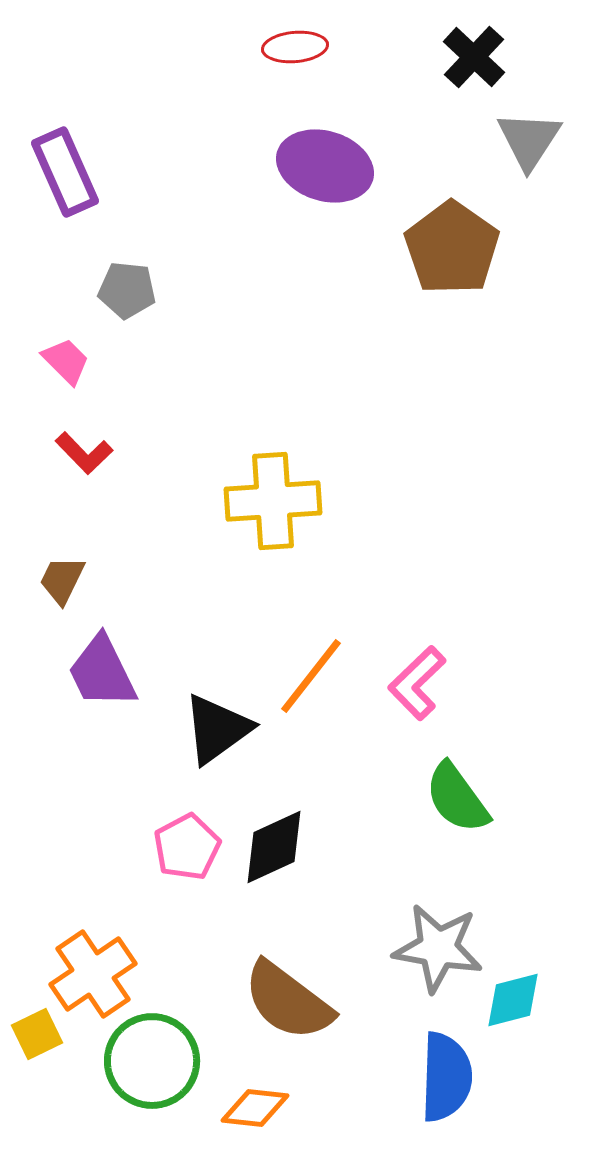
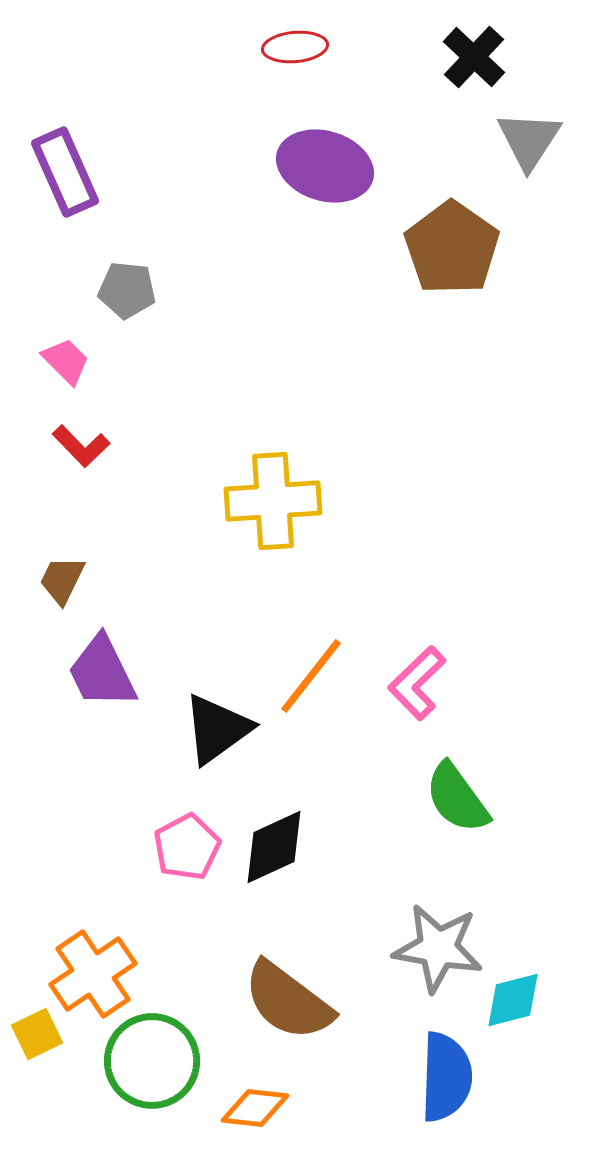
red L-shape: moved 3 px left, 7 px up
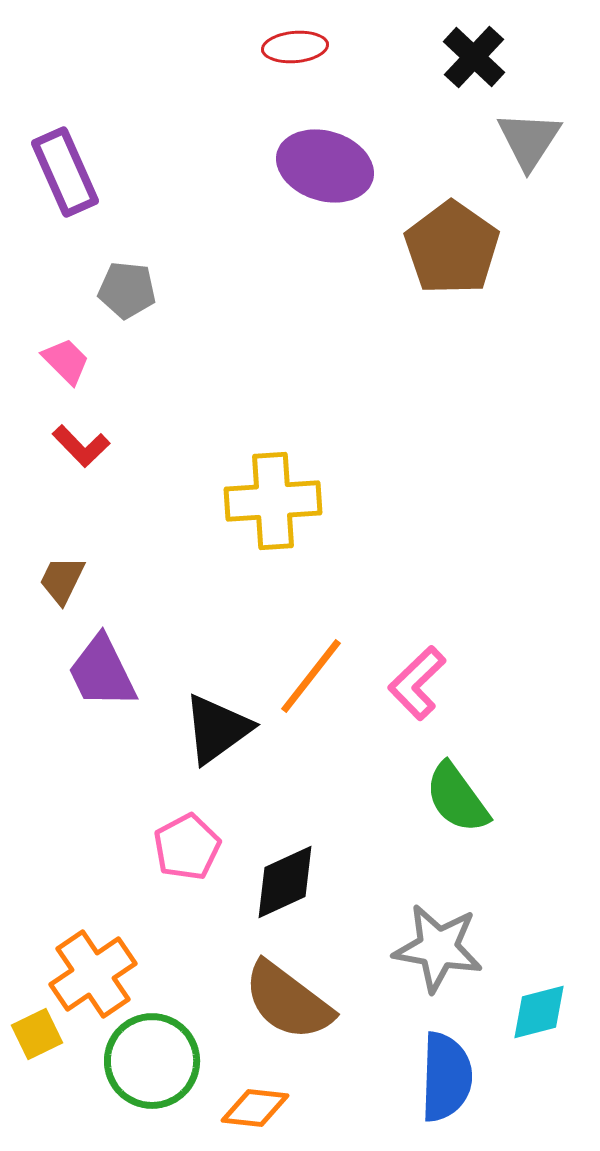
black diamond: moved 11 px right, 35 px down
cyan diamond: moved 26 px right, 12 px down
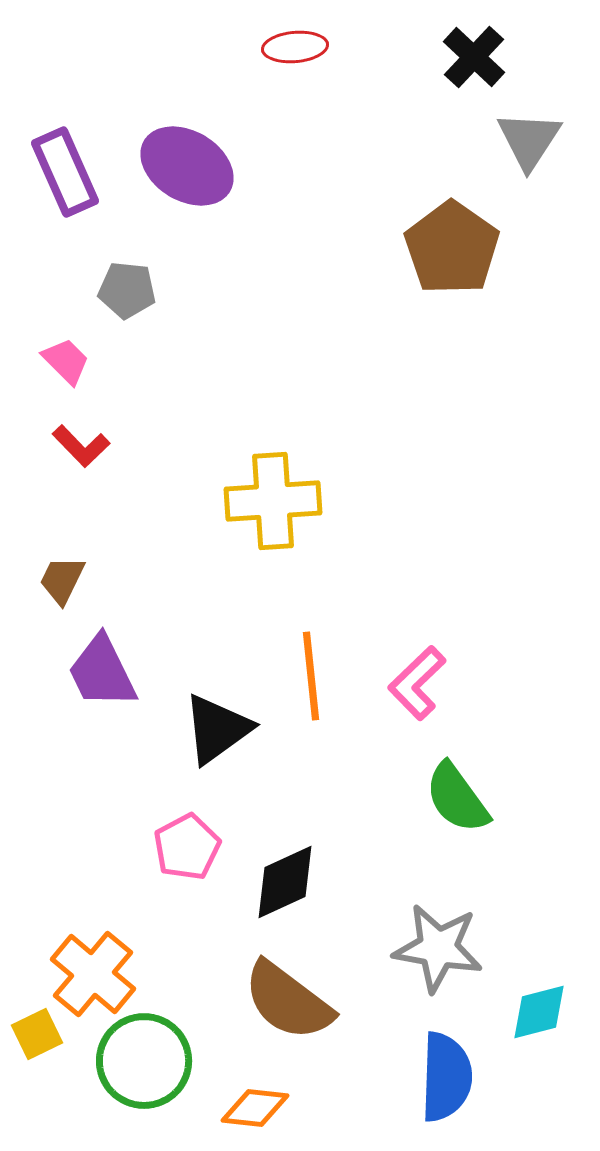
purple ellipse: moved 138 px left; rotated 14 degrees clockwise
orange line: rotated 44 degrees counterclockwise
orange cross: rotated 16 degrees counterclockwise
green circle: moved 8 px left
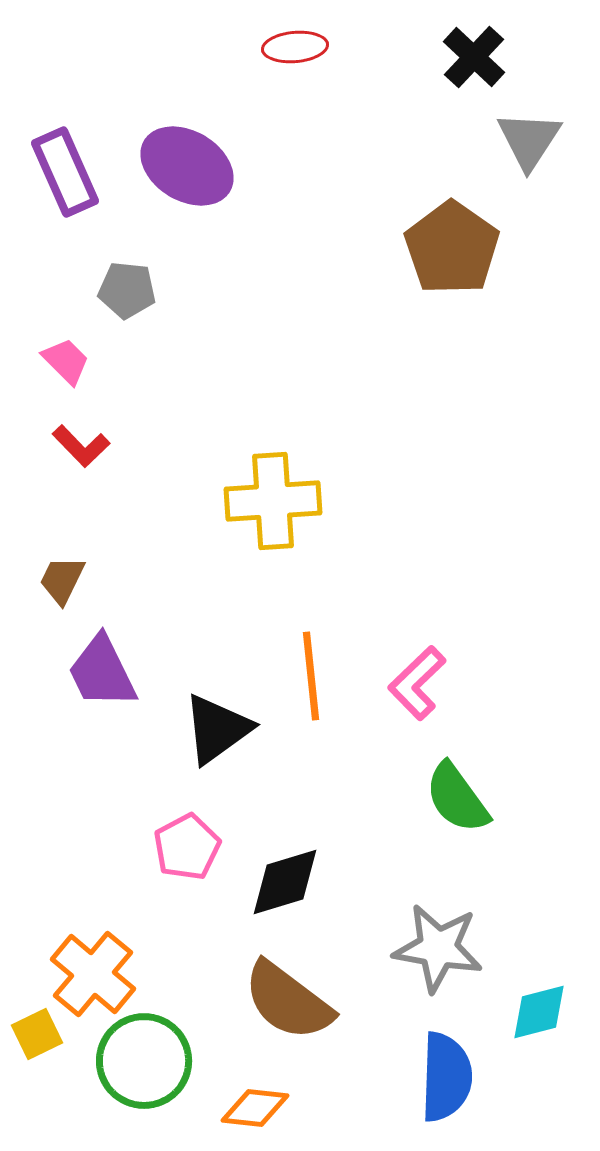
black diamond: rotated 8 degrees clockwise
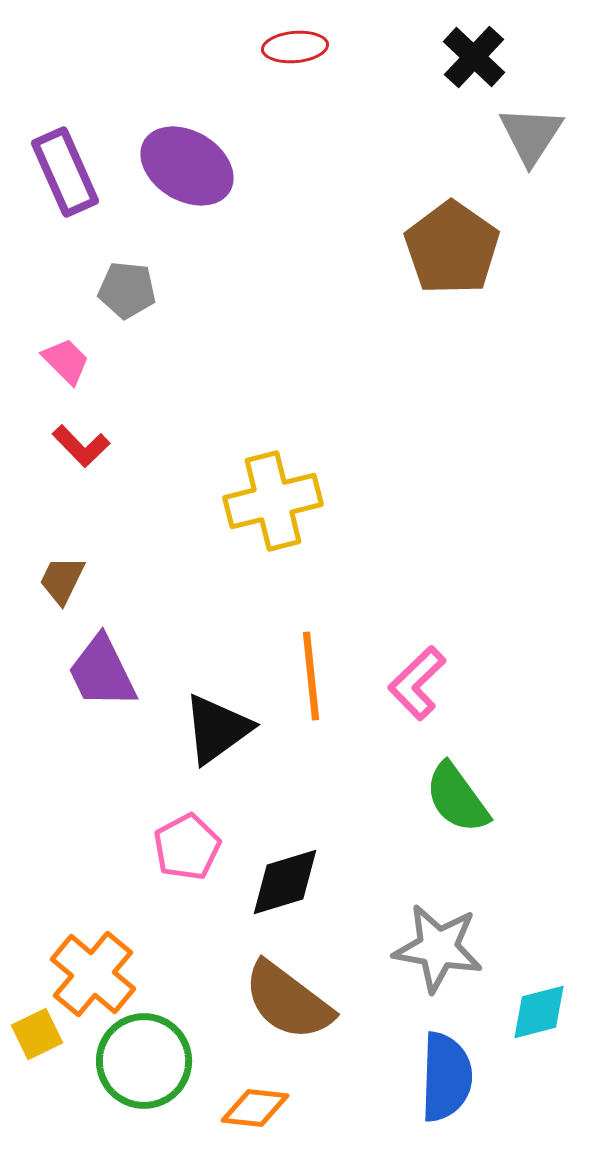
gray triangle: moved 2 px right, 5 px up
yellow cross: rotated 10 degrees counterclockwise
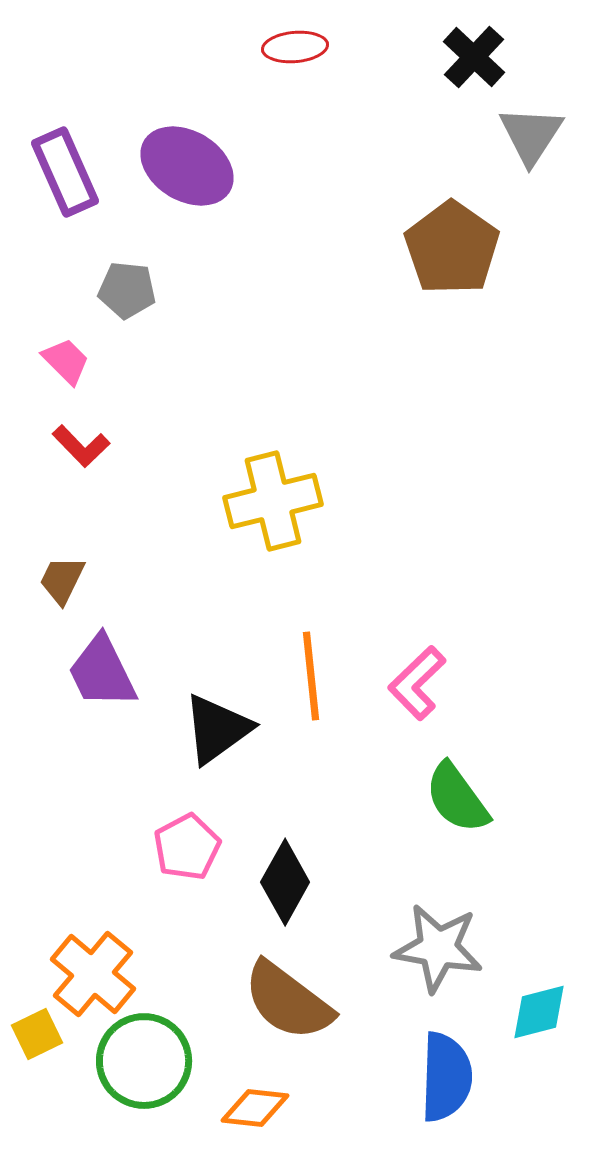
black diamond: rotated 44 degrees counterclockwise
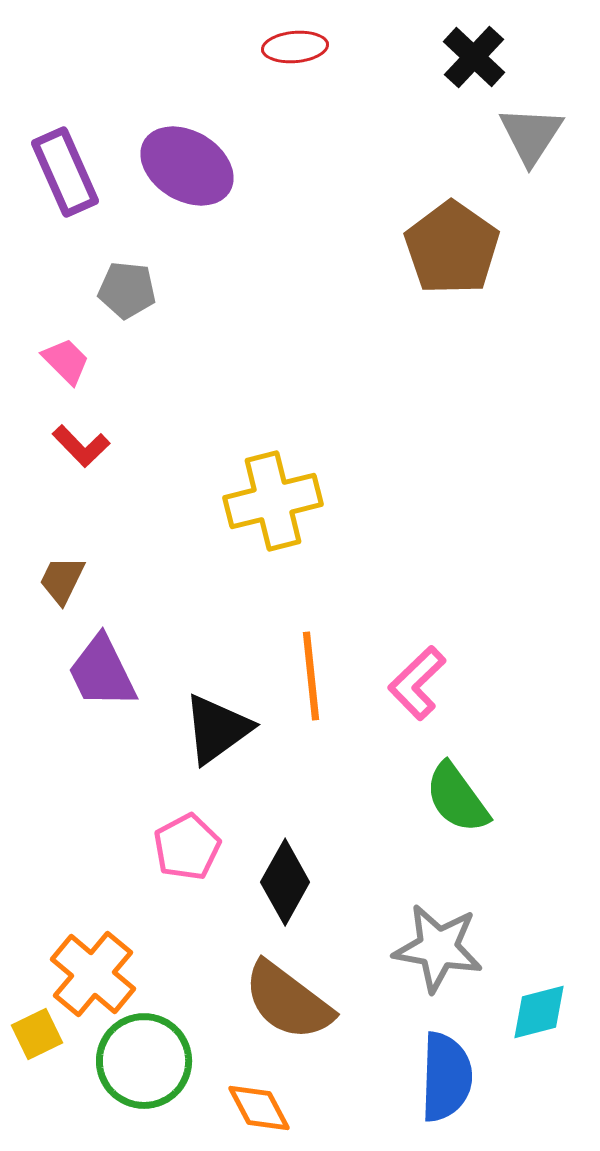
orange diamond: moved 4 px right; rotated 56 degrees clockwise
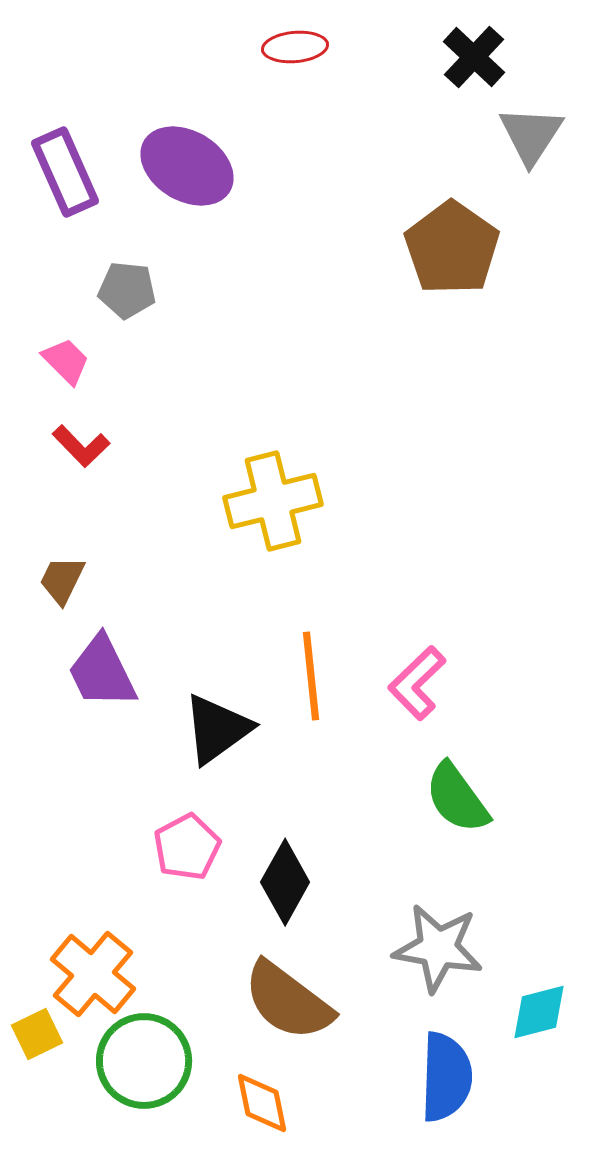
orange diamond: moved 3 px right, 5 px up; rotated 16 degrees clockwise
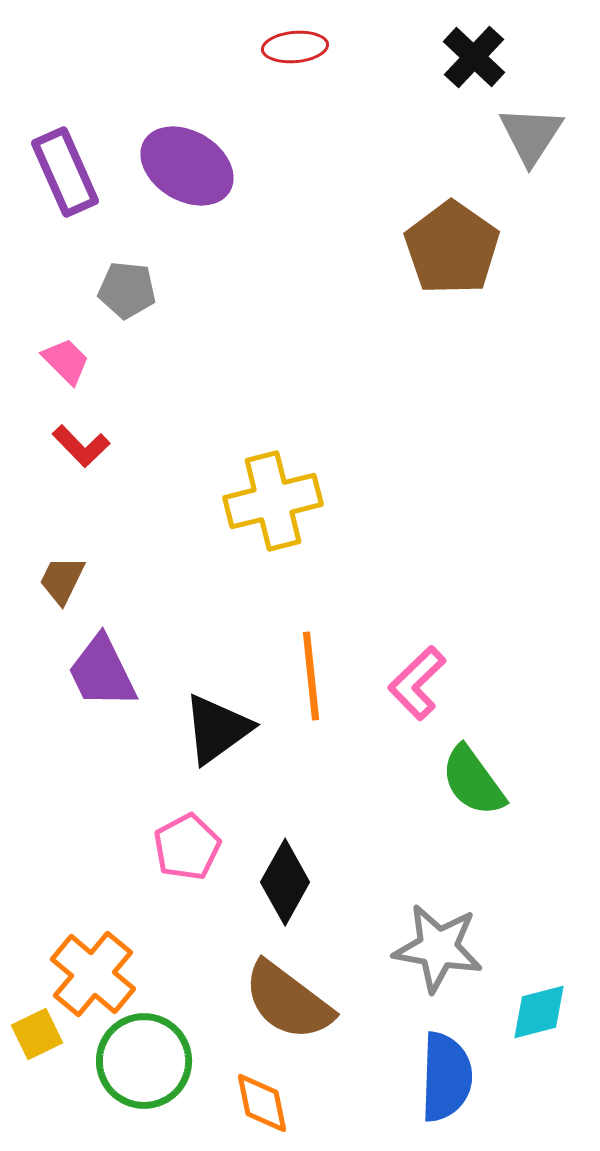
green semicircle: moved 16 px right, 17 px up
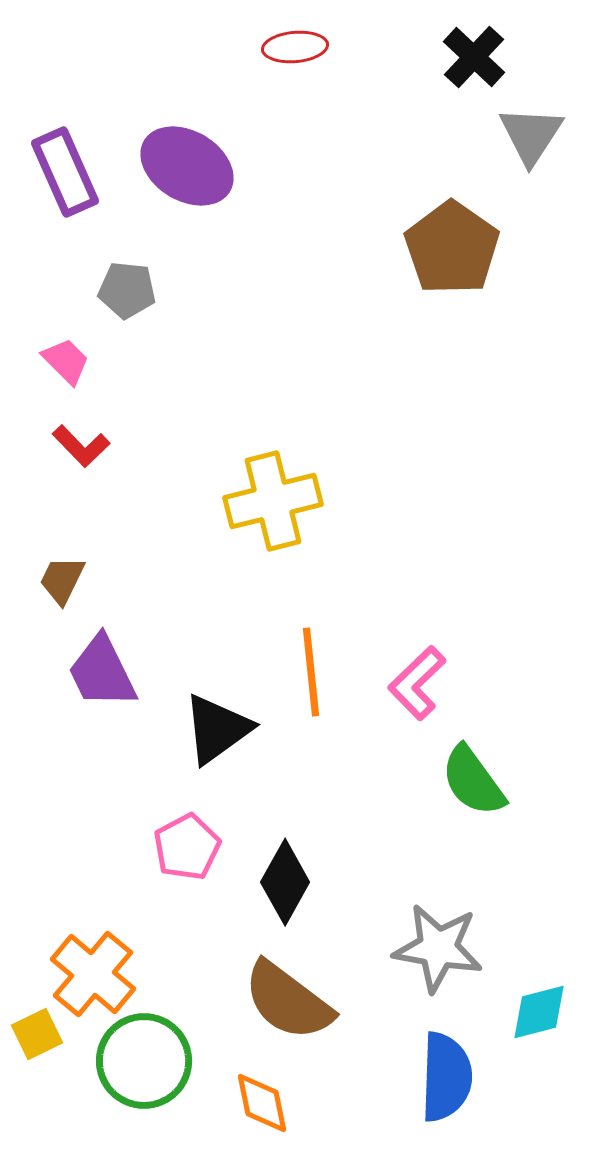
orange line: moved 4 px up
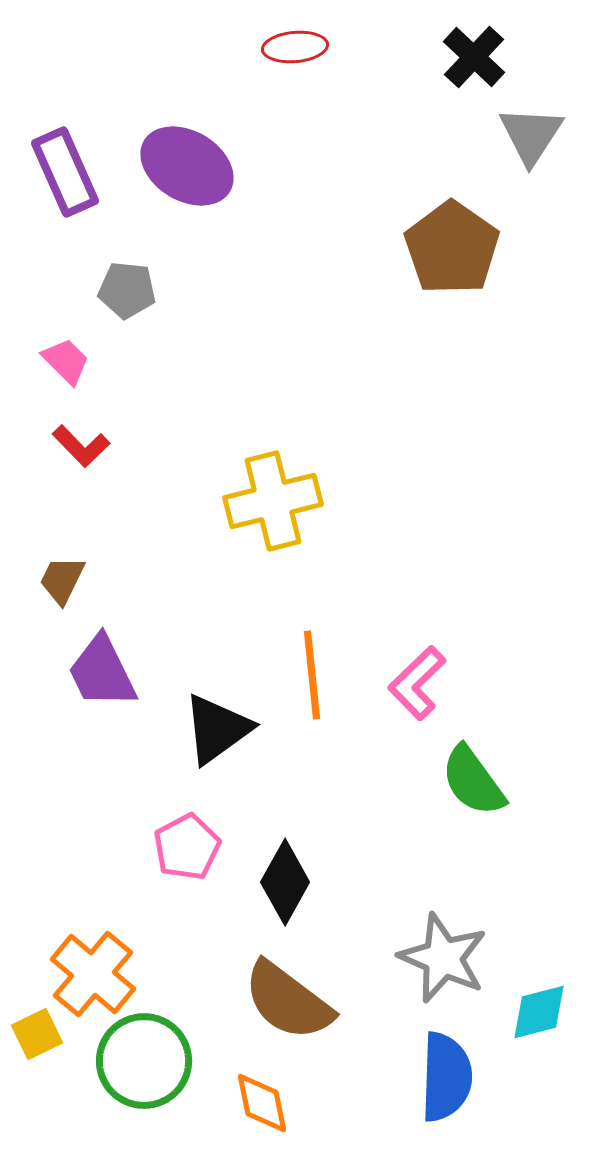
orange line: moved 1 px right, 3 px down
gray star: moved 5 px right, 10 px down; rotated 14 degrees clockwise
